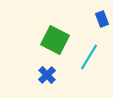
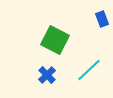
cyan line: moved 13 px down; rotated 16 degrees clockwise
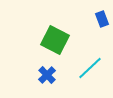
cyan line: moved 1 px right, 2 px up
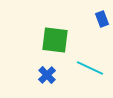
green square: rotated 20 degrees counterclockwise
cyan line: rotated 68 degrees clockwise
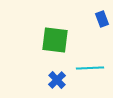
cyan line: rotated 28 degrees counterclockwise
blue cross: moved 10 px right, 5 px down
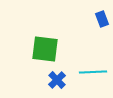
green square: moved 10 px left, 9 px down
cyan line: moved 3 px right, 4 px down
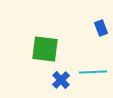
blue rectangle: moved 1 px left, 9 px down
blue cross: moved 4 px right
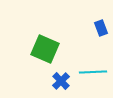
green square: rotated 16 degrees clockwise
blue cross: moved 1 px down
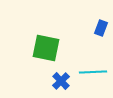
blue rectangle: rotated 42 degrees clockwise
green square: moved 1 px right, 1 px up; rotated 12 degrees counterclockwise
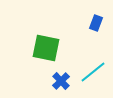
blue rectangle: moved 5 px left, 5 px up
cyan line: rotated 36 degrees counterclockwise
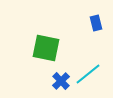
blue rectangle: rotated 35 degrees counterclockwise
cyan line: moved 5 px left, 2 px down
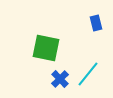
cyan line: rotated 12 degrees counterclockwise
blue cross: moved 1 px left, 2 px up
